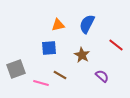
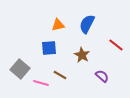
gray square: moved 4 px right; rotated 30 degrees counterclockwise
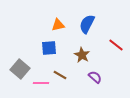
purple semicircle: moved 7 px left, 1 px down
pink line: rotated 14 degrees counterclockwise
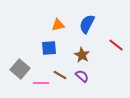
purple semicircle: moved 13 px left, 1 px up
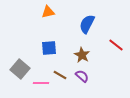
orange triangle: moved 10 px left, 13 px up
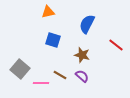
blue square: moved 4 px right, 8 px up; rotated 21 degrees clockwise
brown star: rotated 14 degrees counterclockwise
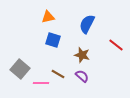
orange triangle: moved 5 px down
brown line: moved 2 px left, 1 px up
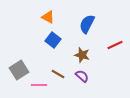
orange triangle: rotated 40 degrees clockwise
blue square: rotated 21 degrees clockwise
red line: moved 1 px left; rotated 63 degrees counterclockwise
gray square: moved 1 px left, 1 px down; rotated 18 degrees clockwise
pink line: moved 2 px left, 2 px down
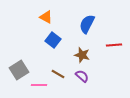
orange triangle: moved 2 px left
red line: moved 1 px left; rotated 21 degrees clockwise
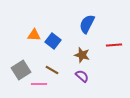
orange triangle: moved 12 px left, 18 px down; rotated 24 degrees counterclockwise
blue square: moved 1 px down
gray square: moved 2 px right
brown line: moved 6 px left, 4 px up
pink line: moved 1 px up
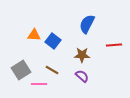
brown star: rotated 14 degrees counterclockwise
